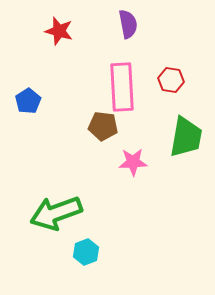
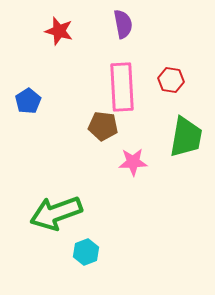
purple semicircle: moved 5 px left
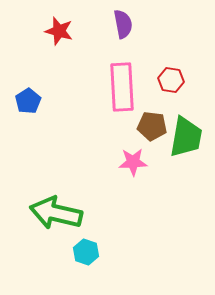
brown pentagon: moved 49 px right
green arrow: rotated 33 degrees clockwise
cyan hexagon: rotated 20 degrees counterclockwise
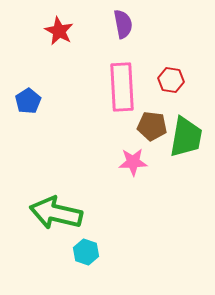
red star: rotated 12 degrees clockwise
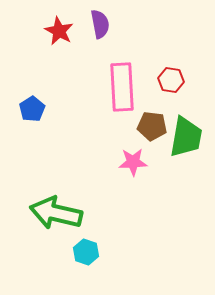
purple semicircle: moved 23 px left
blue pentagon: moved 4 px right, 8 px down
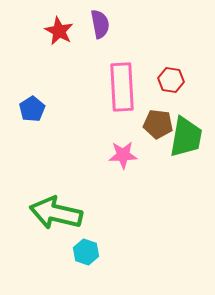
brown pentagon: moved 6 px right, 2 px up
pink star: moved 10 px left, 7 px up
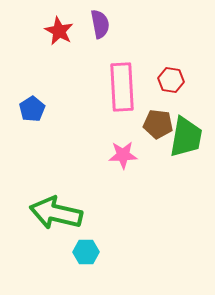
cyan hexagon: rotated 20 degrees counterclockwise
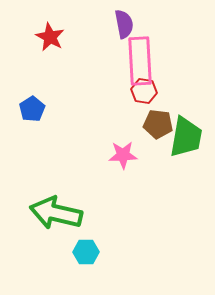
purple semicircle: moved 24 px right
red star: moved 9 px left, 6 px down
red hexagon: moved 27 px left, 11 px down
pink rectangle: moved 18 px right, 26 px up
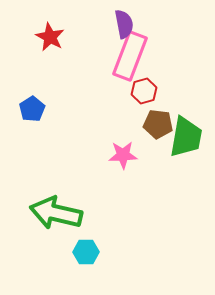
pink rectangle: moved 10 px left, 5 px up; rotated 24 degrees clockwise
red hexagon: rotated 25 degrees counterclockwise
